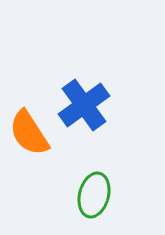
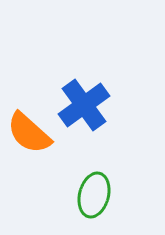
orange semicircle: rotated 15 degrees counterclockwise
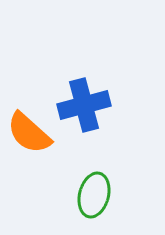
blue cross: rotated 21 degrees clockwise
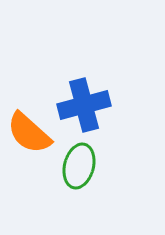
green ellipse: moved 15 px left, 29 px up
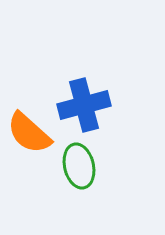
green ellipse: rotated 27 degrees counterclockwise
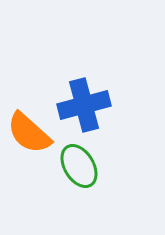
green ellipse: rotated 18 degrees counterclockwise
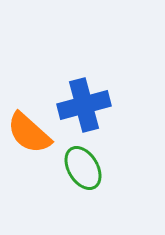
green ellipse: moved 4 px right, 2 px down
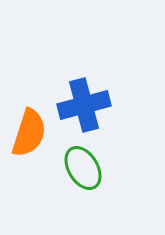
orange semicircle: rotated 114 degrees counterclockwise
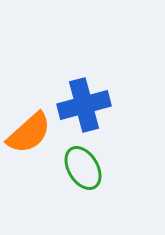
orange semicircle: rotated 30 degrees clockwise
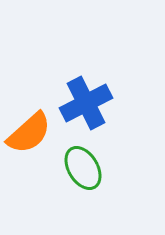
blue cross: moved 2 px right, 2 px up; rotated 12 degrees counterclockwise
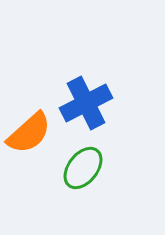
green ellipse: rotated 69 degrees clockwise
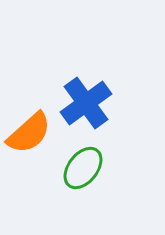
blue cross: rotated 9 degrees counterclockwise
